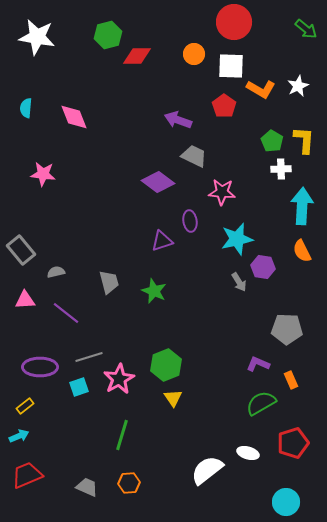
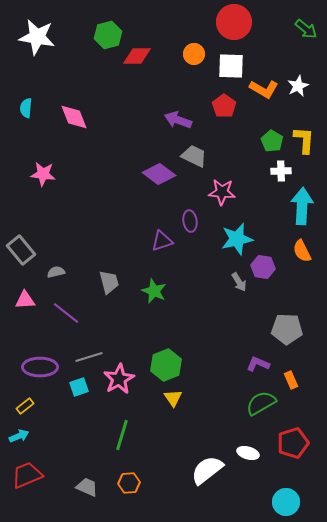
orange L-shape at (261, 89): moved 3 px right
white cross at (281, 169): moved 2 px down
purple diamond at (158, 182): moved 1 px right, 8 px up
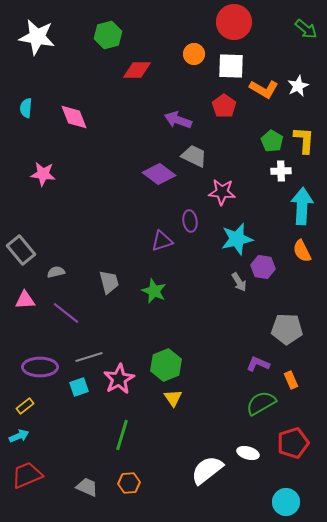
red diamond at (137, 56): moved 14 px down
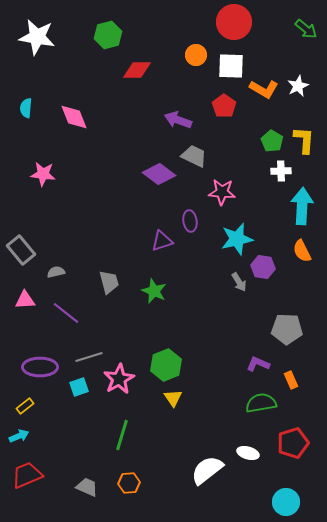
orange circle at (194, 54): moved 2 px right, 1 px down
green semicircle at (261, 403): rotated 20 degrees clockwise
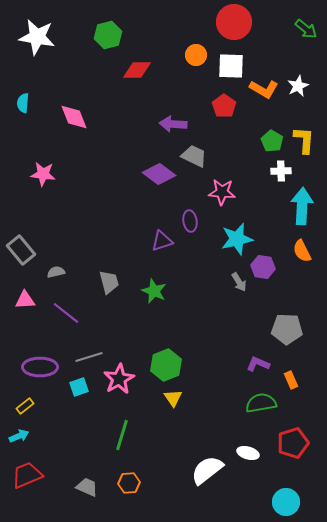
cyan semicircle at (26, 108): moved 3 px left, 5 px up
purple arrow at (178, 120): moved 5 px left, 4 px down; rotated 16 degrees counterclockwise
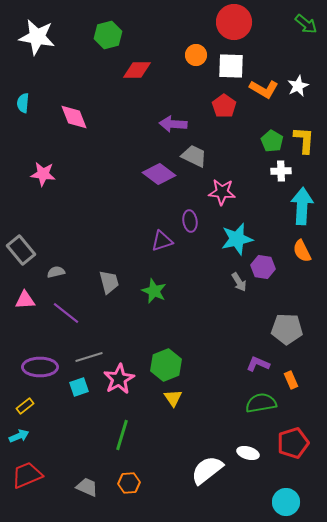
green arrow at (306, 29): moved 5 px up
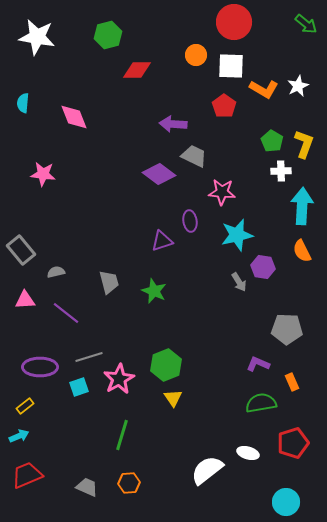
yellow L-shape at (304, 140): moved 4 px down; rotated 16 degrees clockwise
cyan star at (237, 239): moved 4 px up
orange rectangle at (291, 380): moved 1 px right, 2 px down
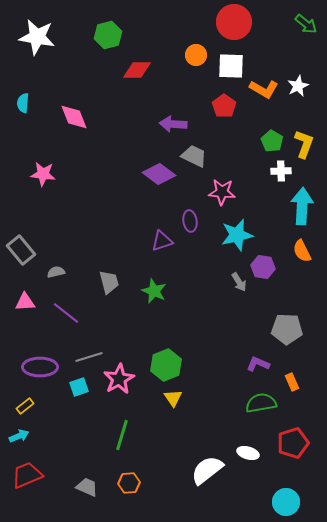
pink triangle at (25, 300): moved 2 px down
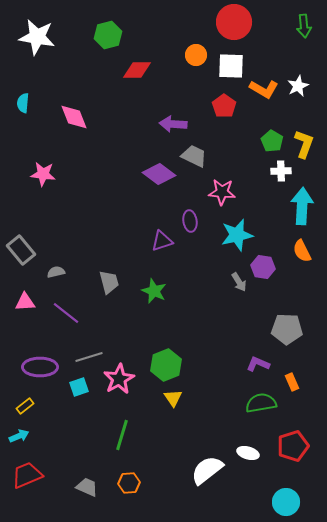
green arrow at (306, 24): moved 2 px left, 2 px down; rotated 45 degrees clockwise
red pentagon at (293, 443): moved 3 px down
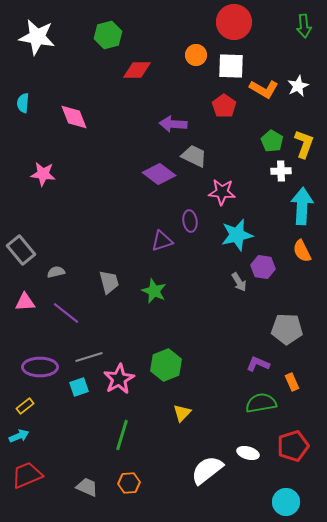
yellow triangle at (173, 398): moved 9 px right, 15 px down; rotated 18 degrees clockwise
